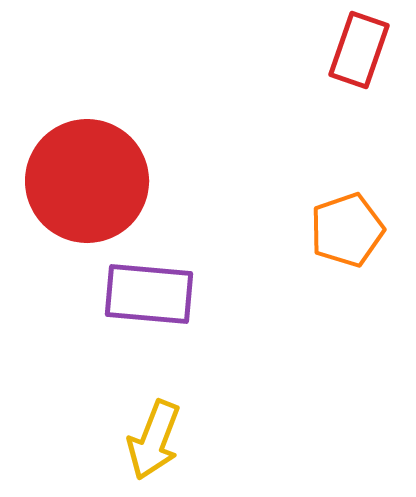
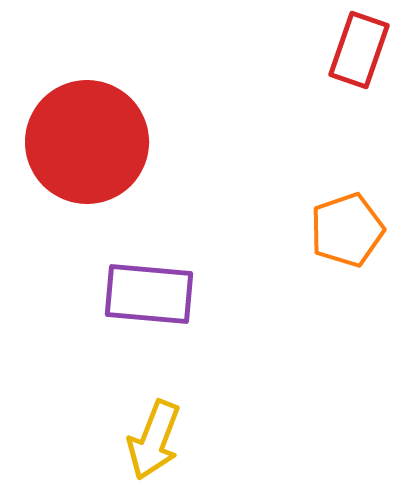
red circle: moved 39 px up
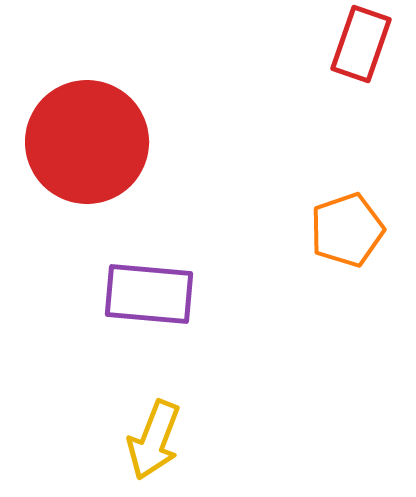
red rectangle: moved 2 px right, 6 px up
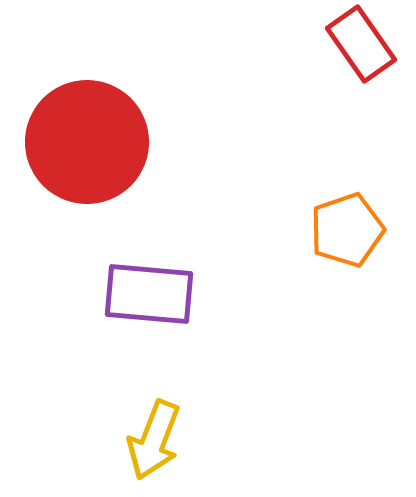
red rectangle: rotated 54 degrees counterclockwise
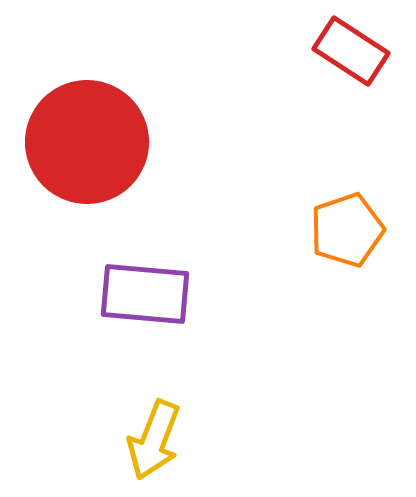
red rectangle: moved 10 px left, 7 px down; rotated 22 degrees counterclockwise
purple rectangle: moved 4 px left
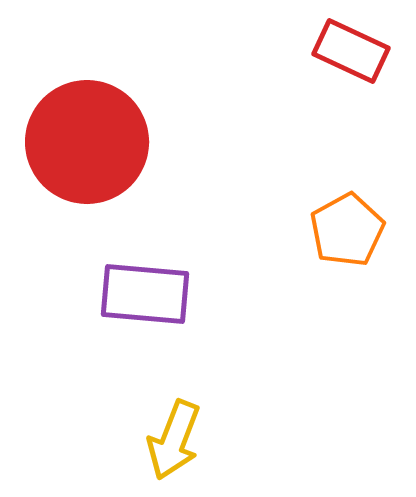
red rectangle: rotated 8 degrees counterclockwise
orange pentagon: rotated 10 degrees counterclockwise
yellow arrow: moved 20 px right
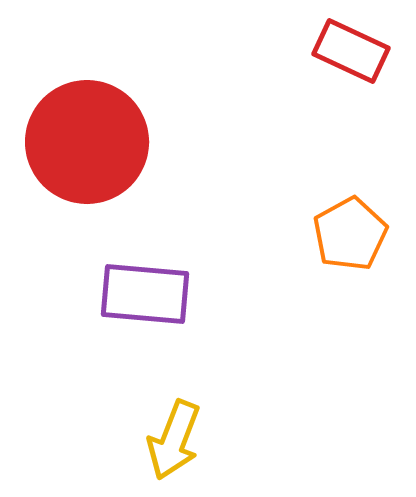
orange pentagon: moved 3 px right, 4 px down
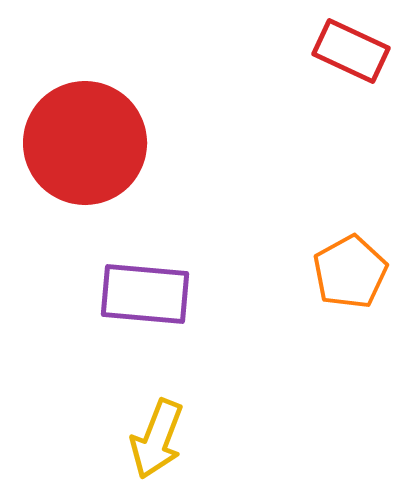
red circle: moved 2 px left, 1 px down
orange pentagon: moved 38 px down
yellow arrow: moved 17 px left, 1 px up
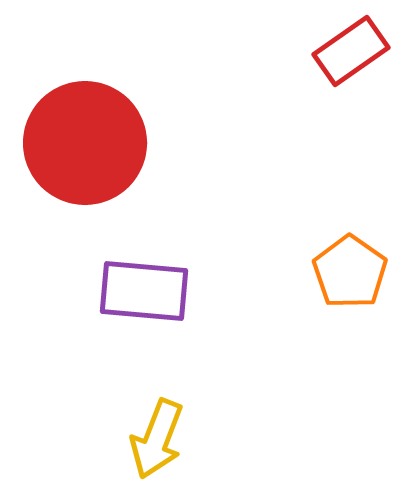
red rectangle: rotated 60 degrees counterclockwise
orange pentagon: rotated 8 degrees counterclockwise
purple rectangle: moved 1 px left, 3 px up
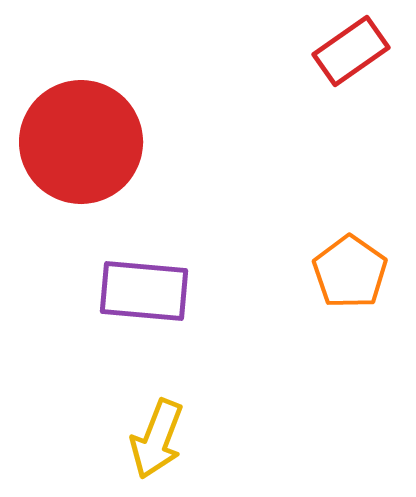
red circle: moved 4 px left, 1 px up
